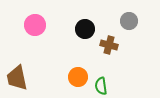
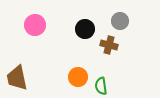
gray circle: moved 9 px left
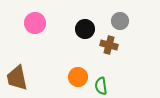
pink circle: moved 2 px up
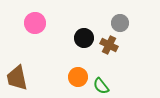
gray circle: moved 2 px down
black circle: moved 1 px left, 9 px down
brown cross: rotated 12 degrees clockwise
green semicircle: rotated 30 degrees counterclockwise
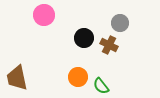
pink circle: moved 9 px right, 8 px up
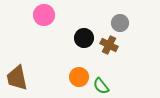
orange circle: moved 1 px right
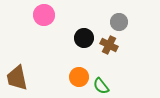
gray circle: moved 1 px left, 1 px up
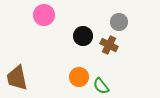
black circle: moved 1 px left, 2 px up
